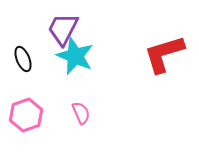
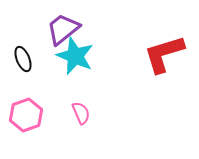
purple trapezoid: rotated 24 degrees clockwise
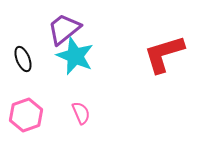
purple trapezoid: moved 1 px right
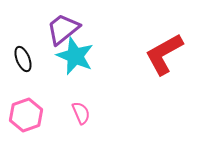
purple trapezoid: moved 1 px left
red L-shape: rotated 12 degrees counterclockwise
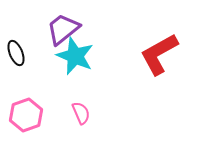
red L-shape: moved 5 px left
black ellipse: moved 7 px left, 6 px up
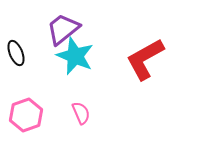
red L-shape: moved 14 px left, 5 px down
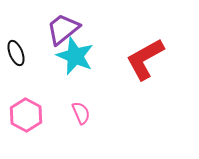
pink hexagon: rotated 12 degrees counterclockwise
